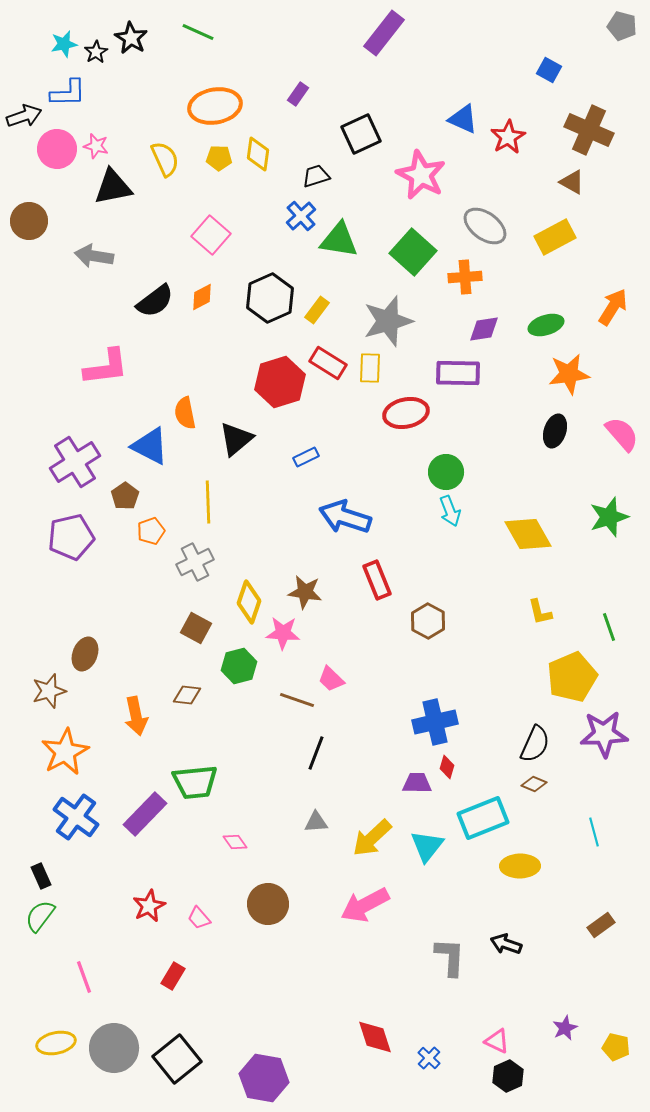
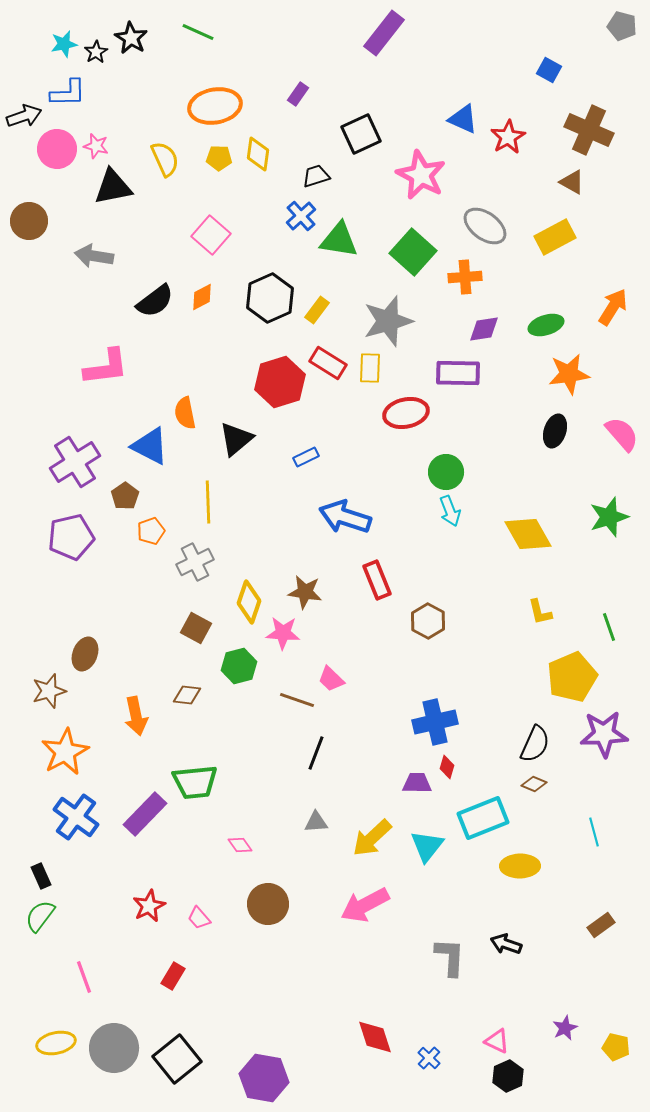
pink diamond at (235, 842): moved 5 px right, 3 px down
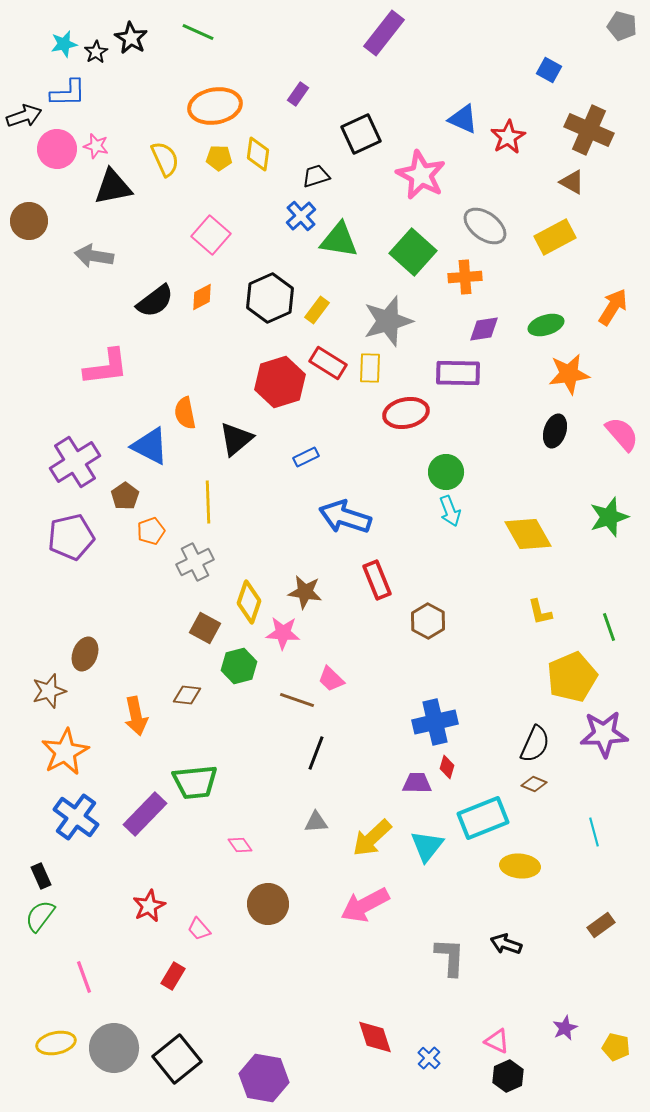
brown square at (196, 628): moved 9 px right
yellow ellipse at (520, 866): rotated 6 degrees clockwise
pink trapezoid at (199, 918): moved 11 px down
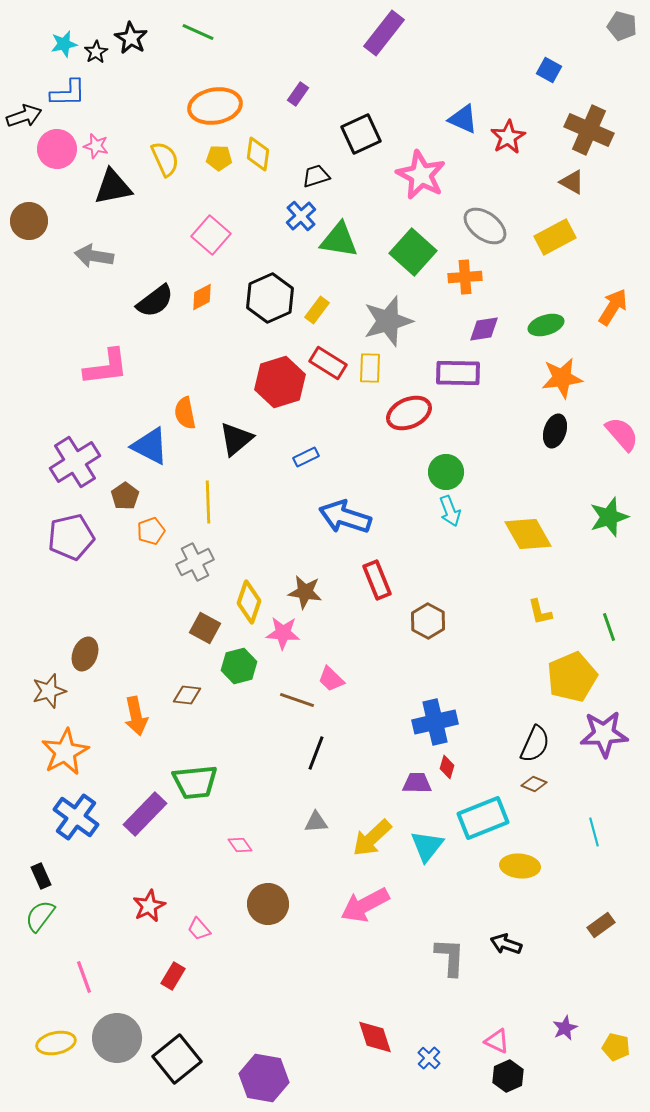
orange star at (569, 374): moved 7 px left, 4 px down
red ellipse at (406, 413): moved 3 px right; rotated 12 degrees counterclockwise
gray circle at (114, 1048): moved 3 px right, 10 px up
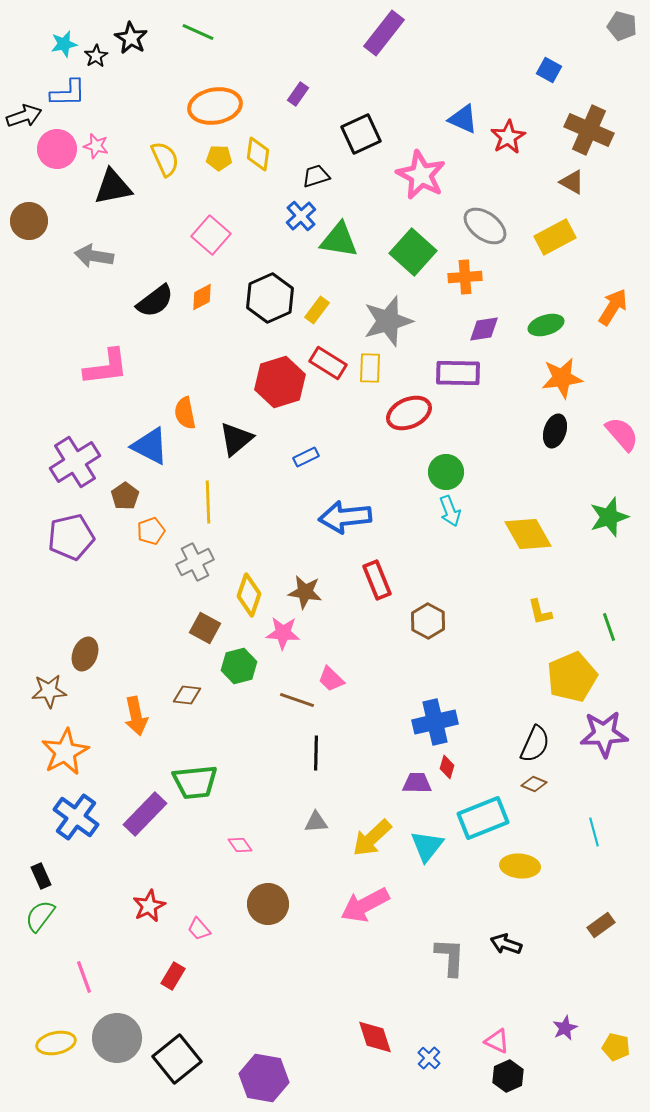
black star at (96, 52): moved 4 px down
blue arrow at (345, 517): rotated 24 degrees counterclockwise
yellow diamond at (249, 602): moved 7 px up
brown star at (49, 691): rotated 12 degrees clockwise
black line at (316, 753): rotated 20 degrees counterclockwise
